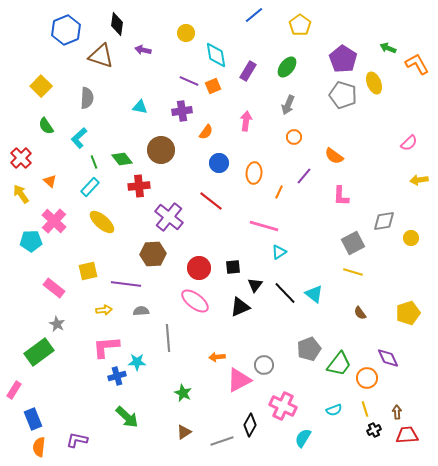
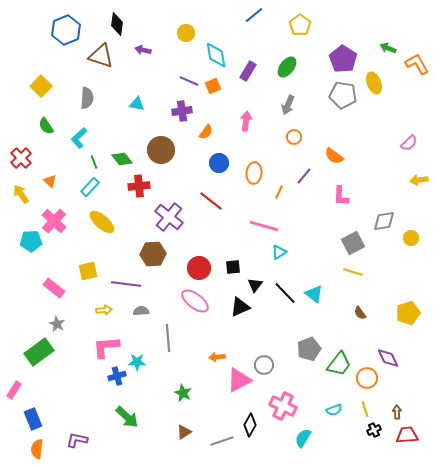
gray pentagon at (343, 95): rotated 8 degrees counterclockwise
cyan triangle at (140, 107): moved 3 px left, 3 px up
orange semicircle at (39, 447): moved 2 px left, 2 px down
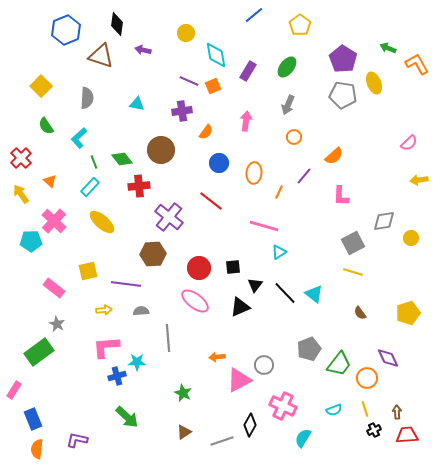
orange semicircle at (334, 156): rotated 78 degrees counterclockwise
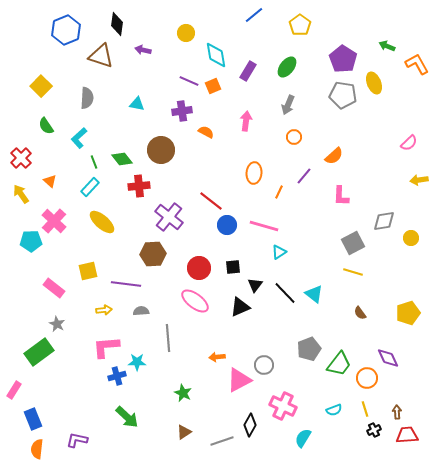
green arrow at (388, 48): moved 1 px left, 2 px up
orange semicircle at (206, 132): rotated 98 degrees counterclockwise
blue circle at (219, 163): moved 8 px right, 62 px down
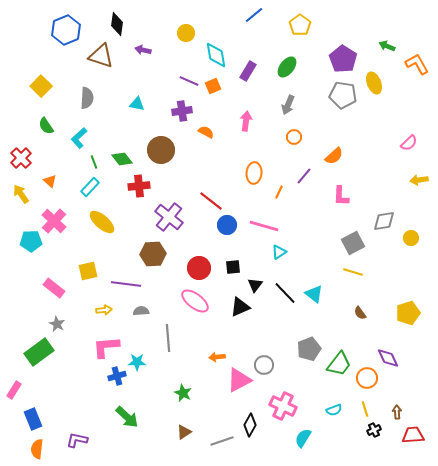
red trapezoid at (407, 435): moved 6 px right
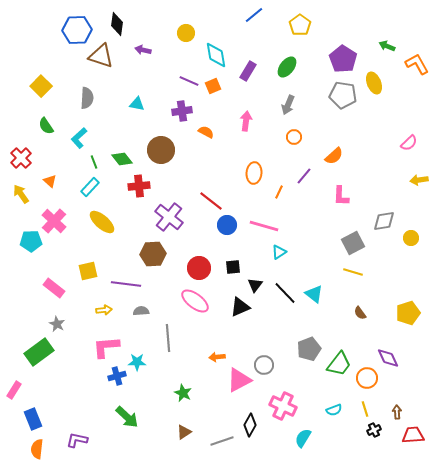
blue hexagon at (66, 30): moved 11 px right; rotated 20 degrees clockwise
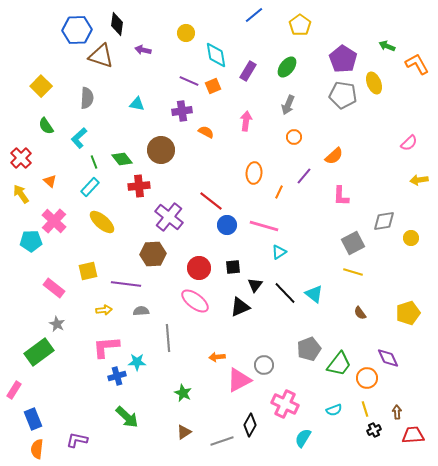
pink cross at (283, 406): moved 2 px right, 2 px up
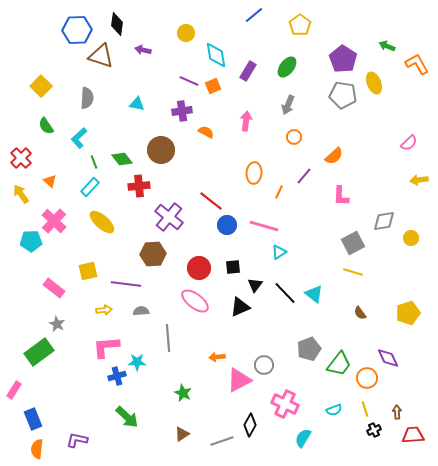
brown triangle at (184, 432): moved 2 px left, 2 px down
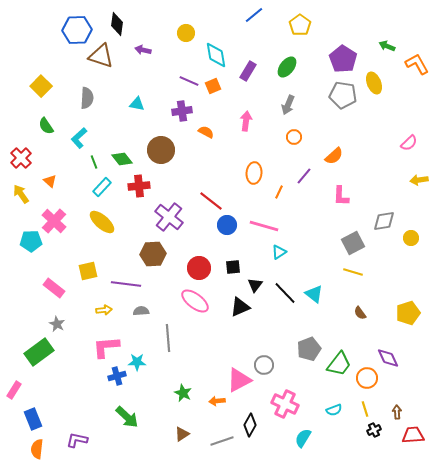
cyan rectangle at (90, 187): moved 12 px right
orange arrow at (217, 357): moved 44 px down
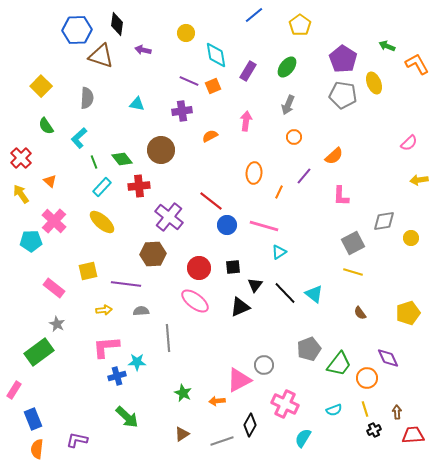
orange semicircle at (206, 132): moved 4 px right, 4 px down; rotated 56 degrees counterclockwise
